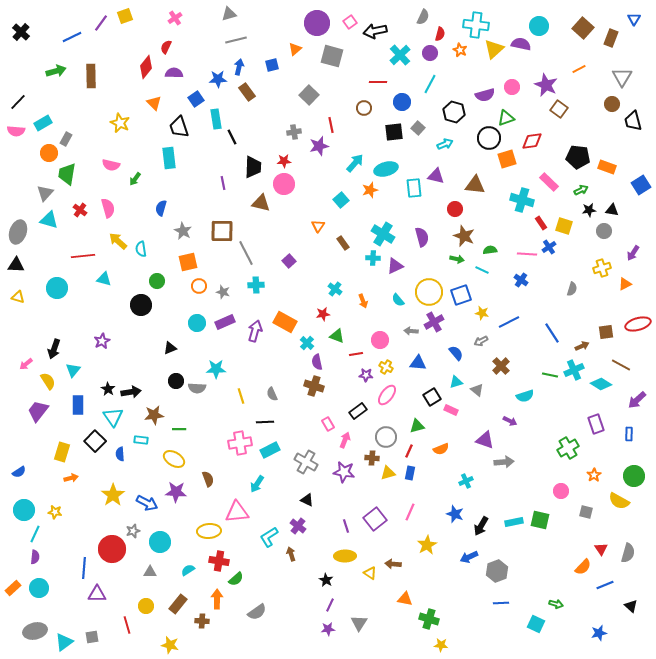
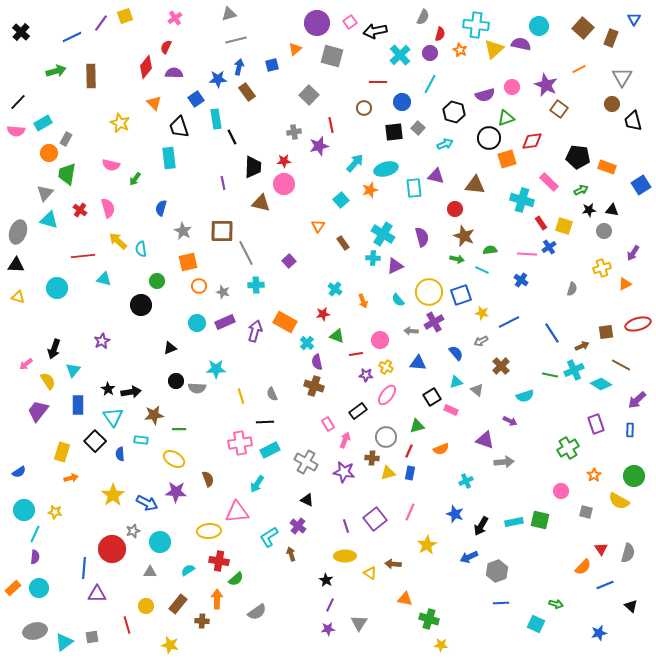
blue rectangle at (629, 434): moved 1 px right, 4 px up
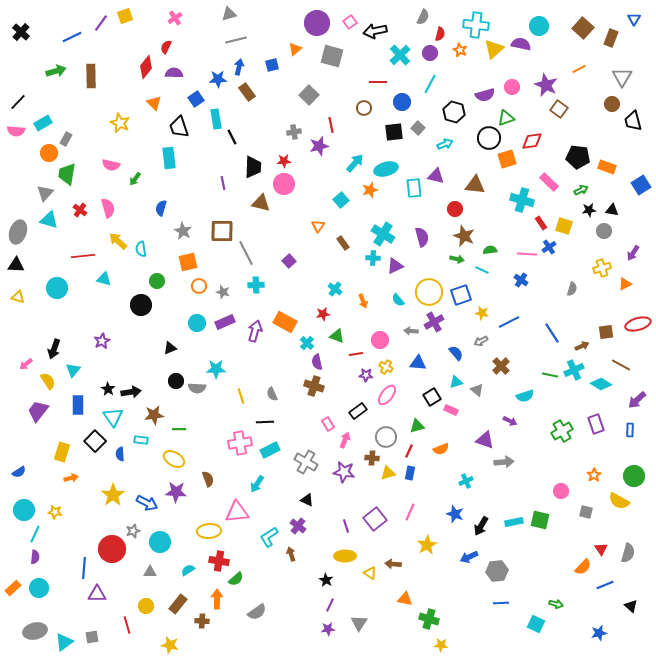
green cross at (568, 448): moved 6 px left, 17 px up
gray hexagon at (497, 571): rotated 15 degrees clockwise
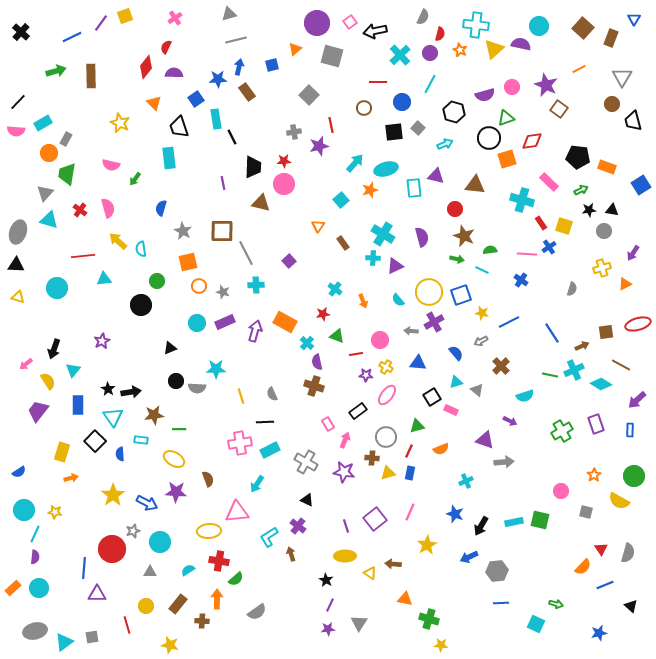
cyan triangle at (104, 279): rotated 21 degrees counterclockwise
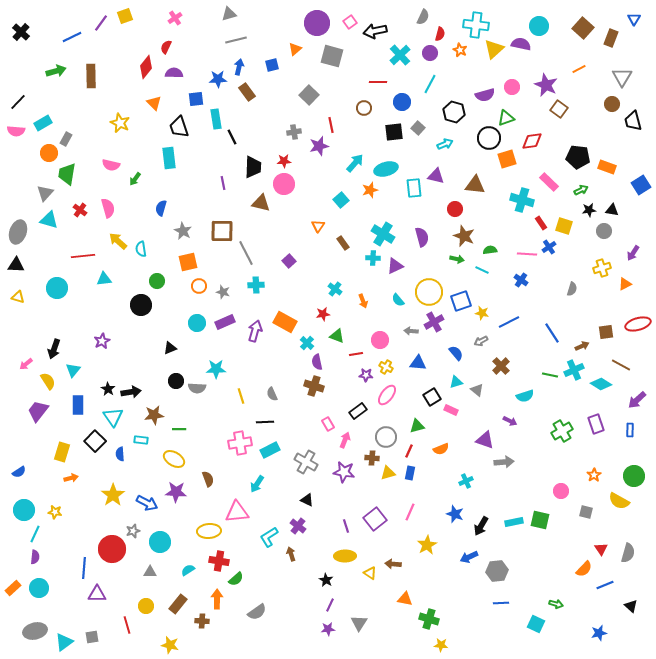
blue square at (196, 99): rotated 28 degrees clockwise
blue square at (461, 295): moved 6 px down
orange semicircle at (583, 567): moved 1 px right, 2 px down
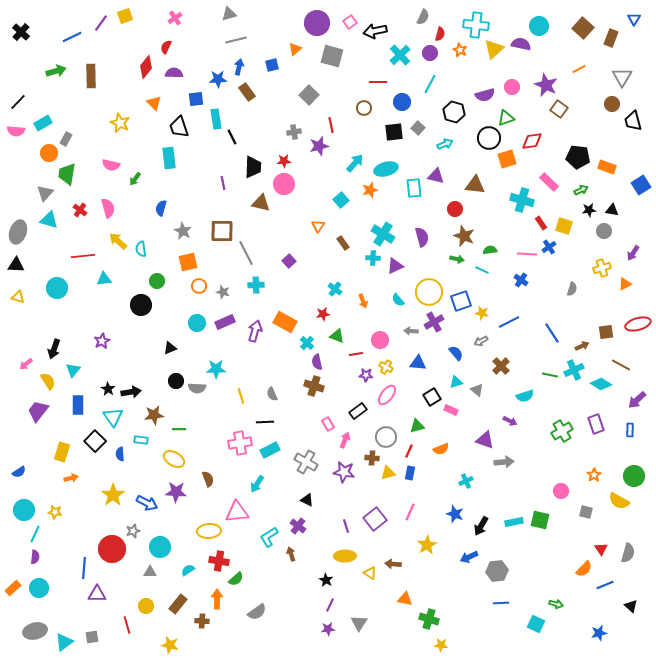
cyan circle at (160, 542): moved 5 px down
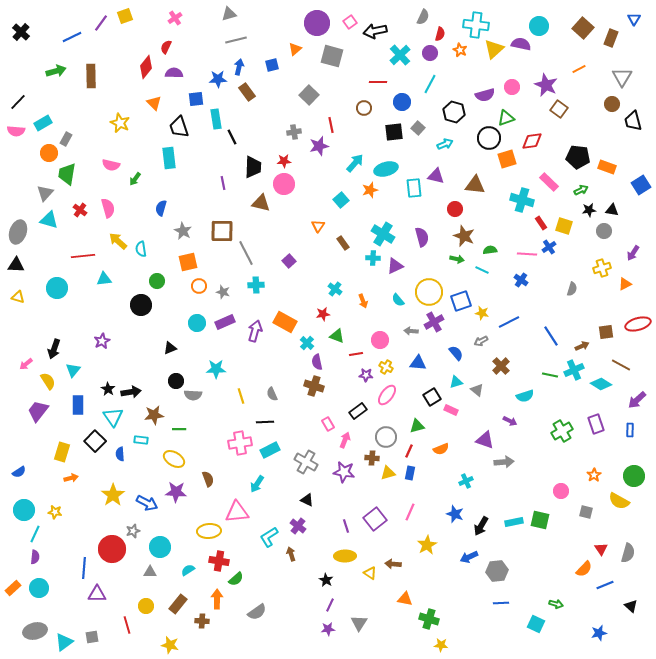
blue line at (552, 333): moved 1 px left, 3 px down
gray semicircle at (197, 388): moved 4 px left, 7 px down
